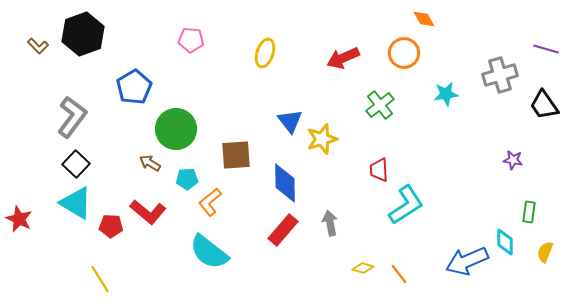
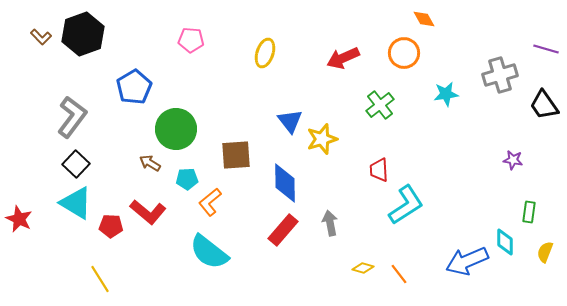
brown L-shape: moved 3 px right, 9 px up
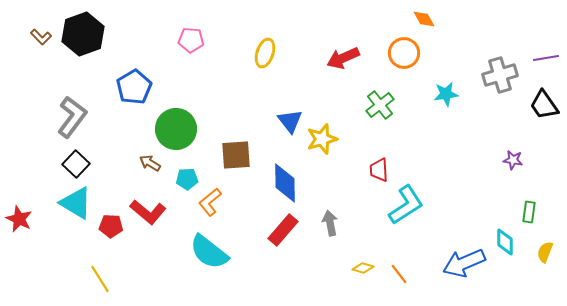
purple line: moved 9 px down; rotated 25 degrees counterclockwise
blue arrow: moved 3 px left, 2 px down
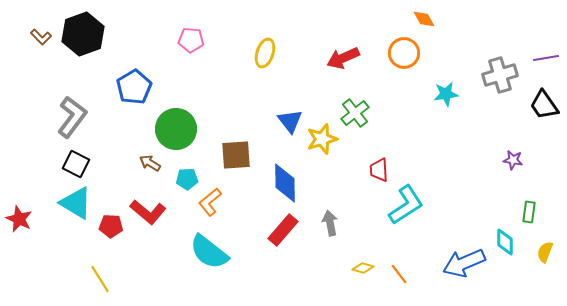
green cross: moved 25 px left, 8 px down
black square: rotated 16 degrees counterclockwise
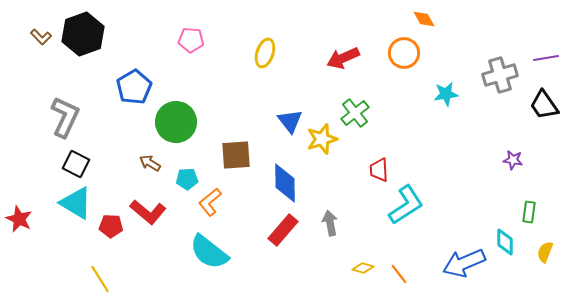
gray L-shape: moved 7 px left; rotated 12 degrees counterclockwise
green circle: moved 7 px up
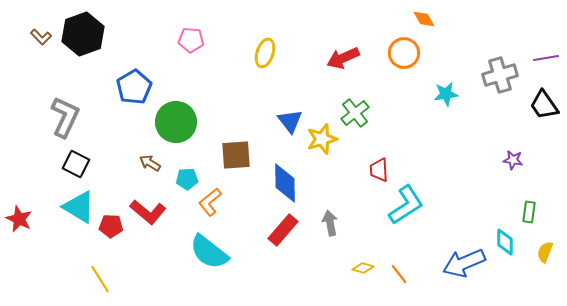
cyan triangle: moved 3 px right, 4 px down
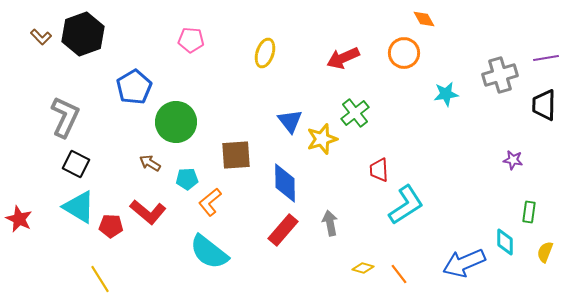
black trapezoid: rotated 36 degrees clockwise
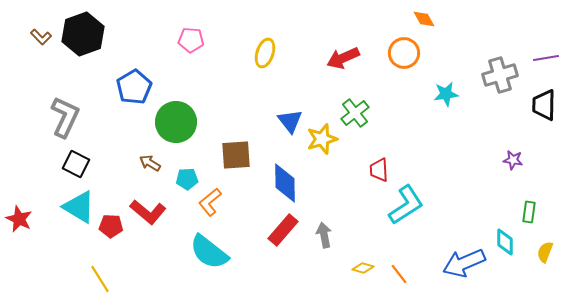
gray arrow: moved 6 px left, 12 px down
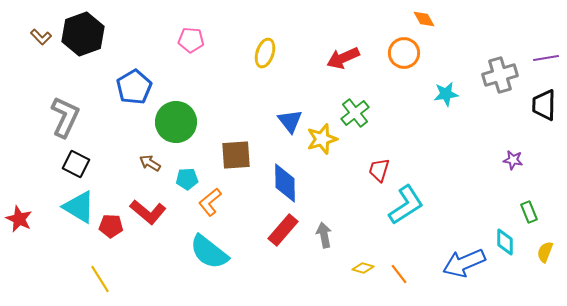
red trapezoid: rotated 20 degrees clockwise
green rectangle: rotated 30 degrees counterclockwise
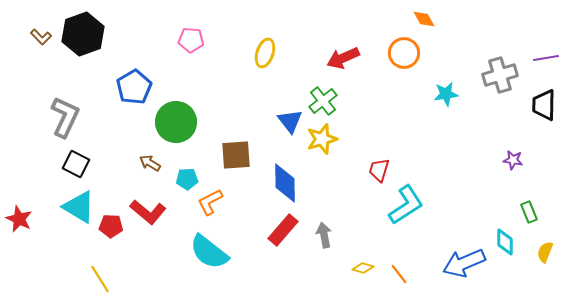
green cross: moved 32 px left, 12 px up
orange L-shape: rotated 12 degrees clockwise
